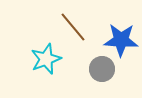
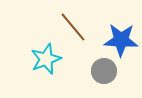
gray circle: moved 2 px right, 2 px down
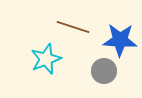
brown line: rotated 32 degrees counterclockwise
blue star: moved 1 px left
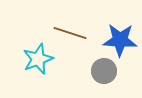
brown line: moved 3 px left, 6 px down
cyan star: moved 8 px left
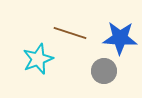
blue star: moved 2 px up
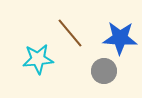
brown line: rotated 32 degrees clockwise
cyan star: rotated 16 degrees clockwise
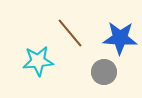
cyan star: moved 2 px down
gray circle: moved 1 px down
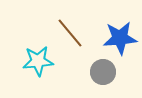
blue star: rotated 8 degrees counterclockwise
gray circle: moved 1 px left
